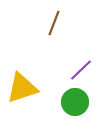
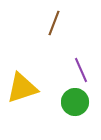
purple line: rotated 70 degrees counterclockwise
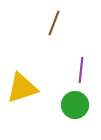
purple line: rotated 30 degrees clockwise
green circle: moved 3 px down
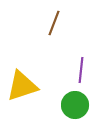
yellow triangle: moved 2 px up
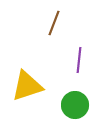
purple line: moved 2 px left, 10 px up
yellow triangle: moved 5 px right
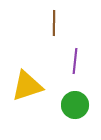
brown line: rotated 20 degrees counterclockwise
purple line: moved 4 px left, 1 px down
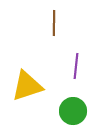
purple line: moved 1 px right, 5 px down
green circle: moved 2 px left, 6 px down
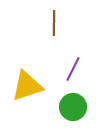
purple line: moved 3 px left, 3 px down; rotated 20 degrees clockwise
green circle: moved 4 px up
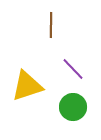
brown line: moved 3 px left, 2 px down
purple line: rotated 70 degrees counterclockwise
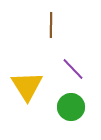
yellow triangle: rotated 44 degrees counterclockwise
green circle: moved 2 px left
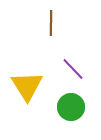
brown line: moved 2 px up
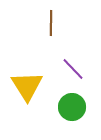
green circle: moved 1 px right
